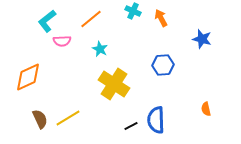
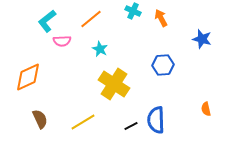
yellow line: moved 15 px right, 4 px down
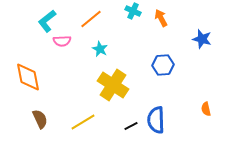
orange diamond: rotated 76 degrees counterclockwise
yellow cross: moved 1 px left, 1 px down
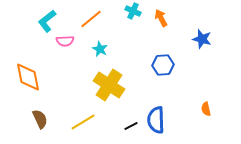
pink semicircle: moved 3 px right
yellow cross: moved 4 px left
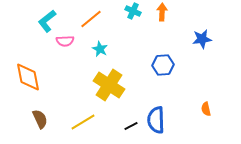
orange arrow: moved 1 px right, 6 px up; rotated 30 degrees clockwise
blue star: rotated 24 degrees counterclockwise
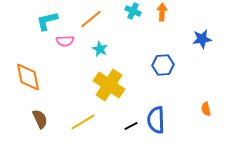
cyan L-shape: rotated 25 degrees clockwise
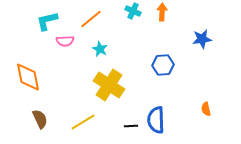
black line: rotated 24 degrees clockwise
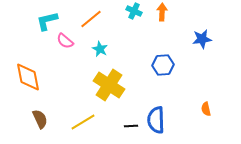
cyan cross: moved 1 px right
pink semicircle: rotated 42 degrees clockwise
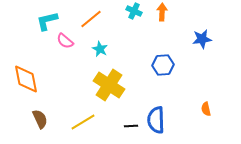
orange diamond: moved 2 px left, 2 px down
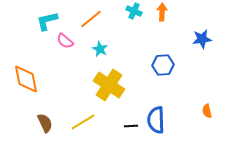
orange semicircle: moved 1 px right, 2 px down
brown semicircle: moved 5 px right, 4 px down
